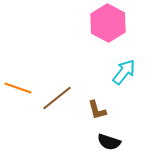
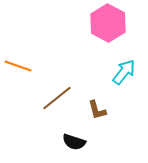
orange line: moved 22 px up
black semicircle: moved 35 px left
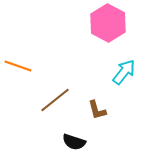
brown line: moved 2 px left, 2 px down
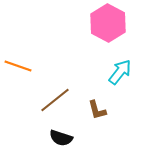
cyan arrow: moved 4 px left
black semicircle: moved 13 px left, 4 px up
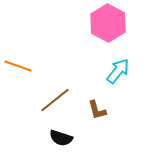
cyan arrow: moved 2 px left, 1 px up
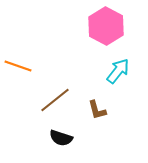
pink hexagon: moved 2 px left, 3 px down
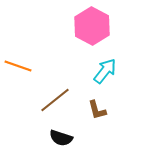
pink hexagon: moved 14 px left
cyan arrow: moved 13 px left
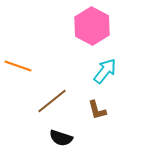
brown line: moved 3 px left, 1 px down
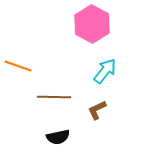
pink hexagon: moved 2 px up
brown line: moved 2 px right, 4 px up; rotated 40 degrees clockwise
brown L-shape: rotated 80 degrees clockwise
black semicircle: moved 3 px left, 1 px up; rotated 30 degrees counterclockwise
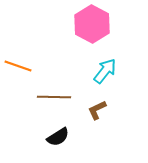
black semicircle: rotated 20 degrees counterclockwise
